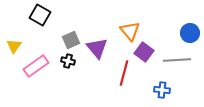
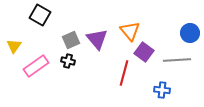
purple triangle: moved 9 px up
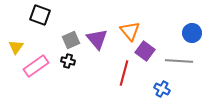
black square: rotated 10 degrees counterclockwise
blue circle: moved 2 px right
yellow triangle: moved 2 px right, 1 px down
purple square: moved 1 px right, 1 px up
gray line: moved 2 px right, 1 px down; rotated 8 degrees clockwise
blue cross: moved 1 px up; rotated 21 degrees clockwise
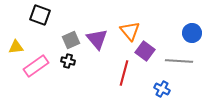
yellow triangle: rotated 49 degrees clockwise
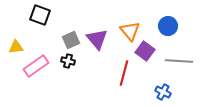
blue circle: moved 24 px left, 7 px up
blue cross: moved 1 px right, 3 px down
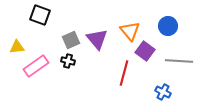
yellow triangle: moved 1 px right
